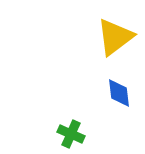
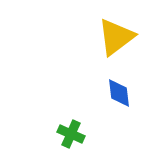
yellow triangle: moved 1 px right
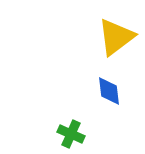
blue diamond: moved 10 px left, 2 px up
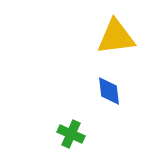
yellow triangle: rotated 30 degrees clockwise
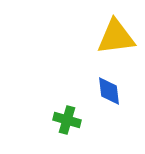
green cross: moved 4 px left, 14 px up; rotated 8 degrees counterclockwise
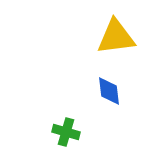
green cross: moved 1 px left, 12 px down
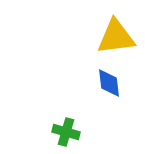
blue diamond: moved 8 px up
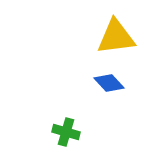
blue diamond: rotated 36 degrees counterclockwise
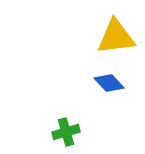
green cross: rotated 32 degrees counterclockwise
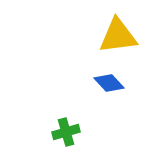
yellow triangle: moved 2 px right, 1 px up
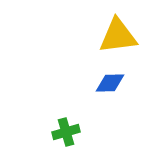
blue diamond: moved 1 px right; rotated 48 degrees counterclockwise
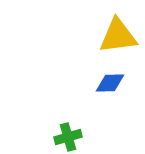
green cross: moved 2 px right, 5 px down
